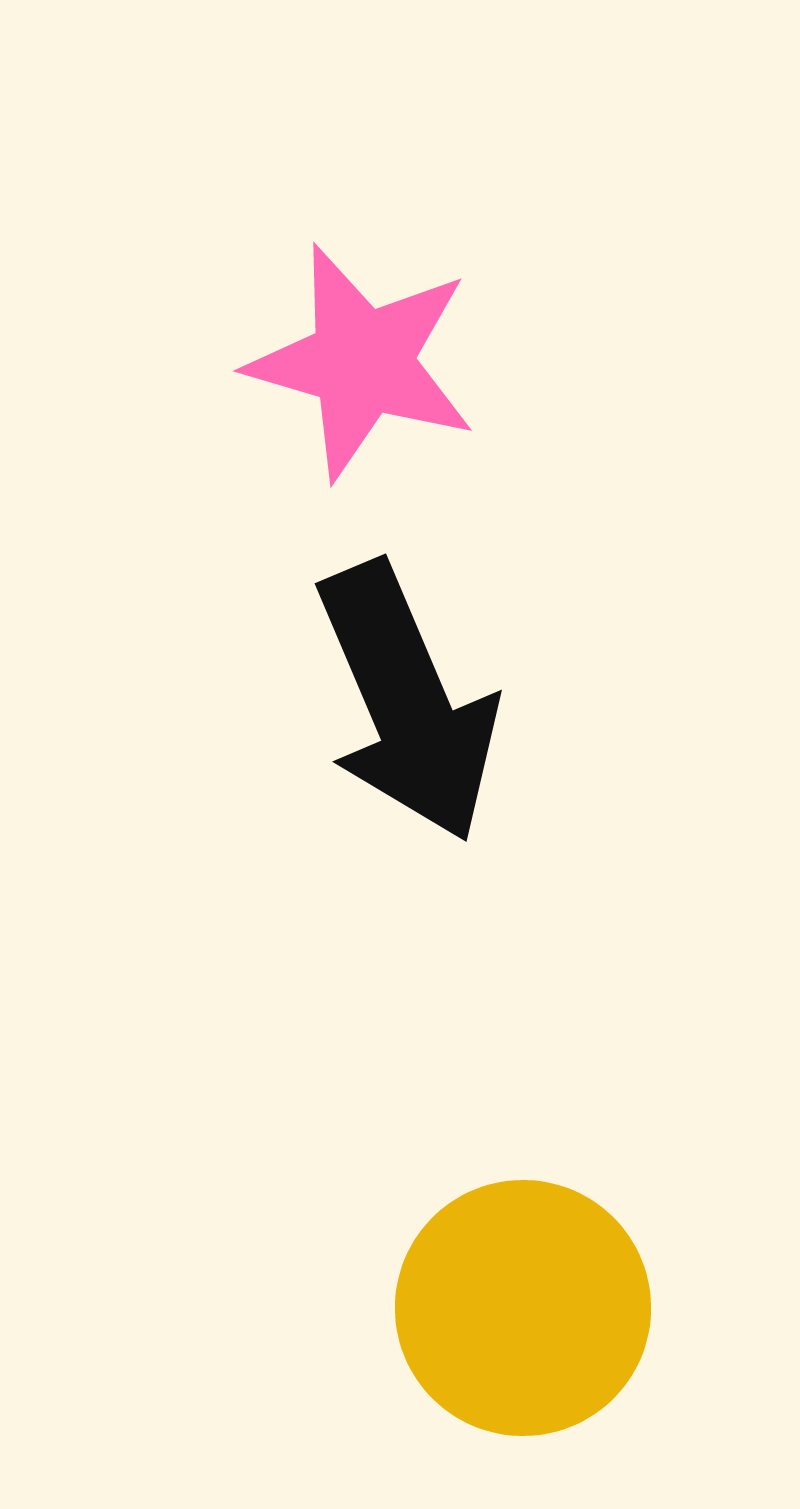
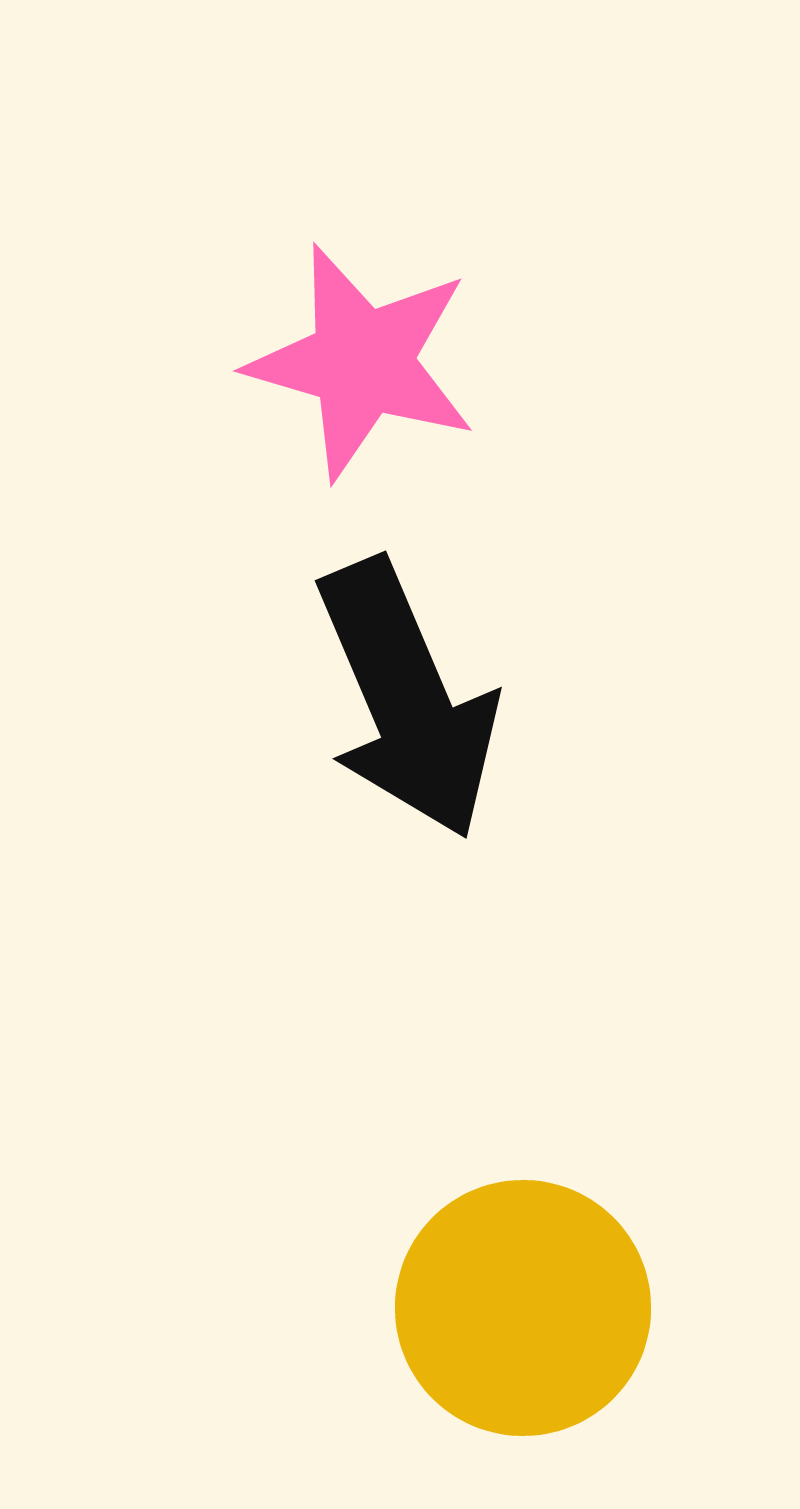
black arrow: moved 3 px up
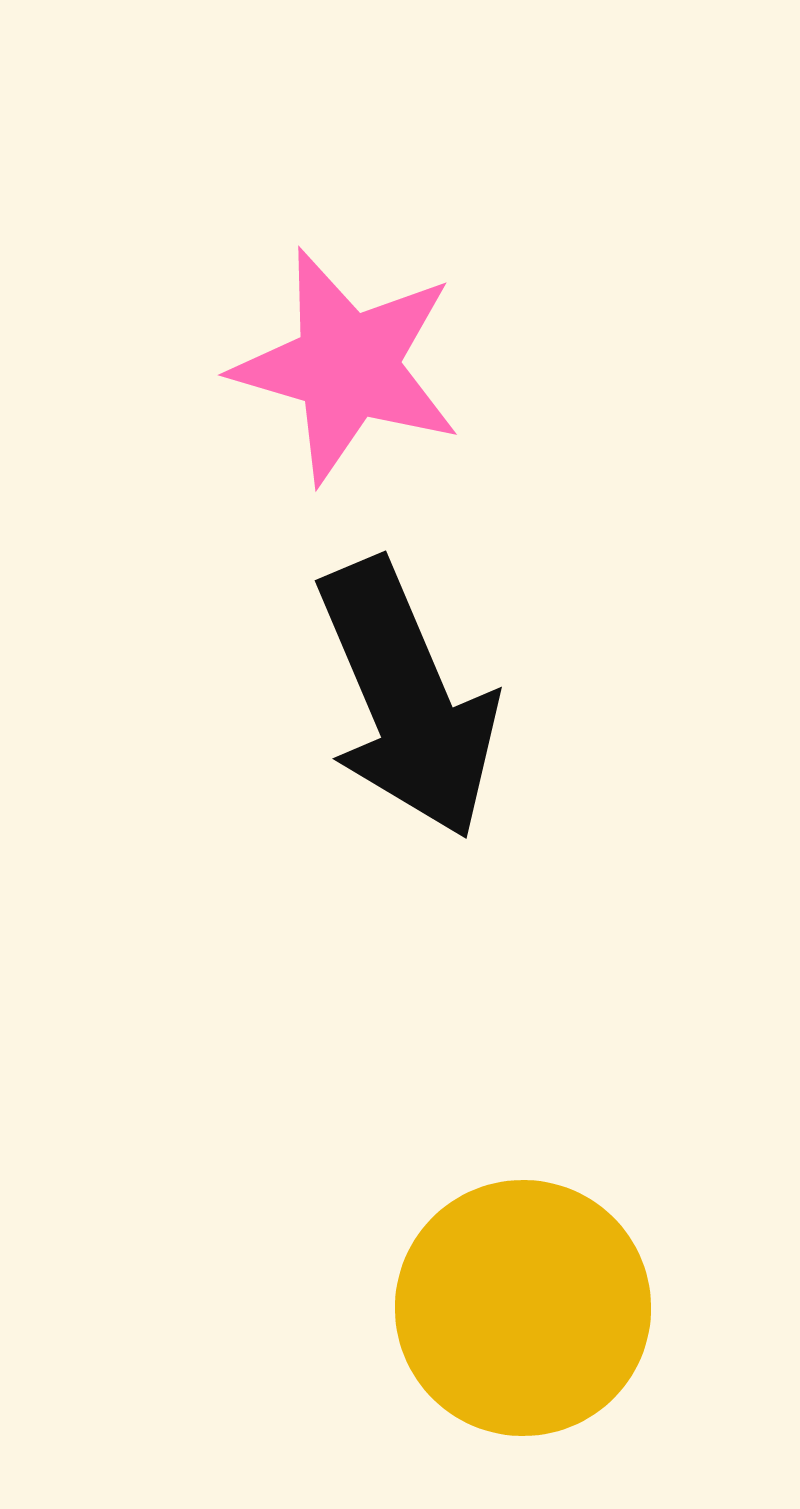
pink star: moved 15 px left, 4 px down
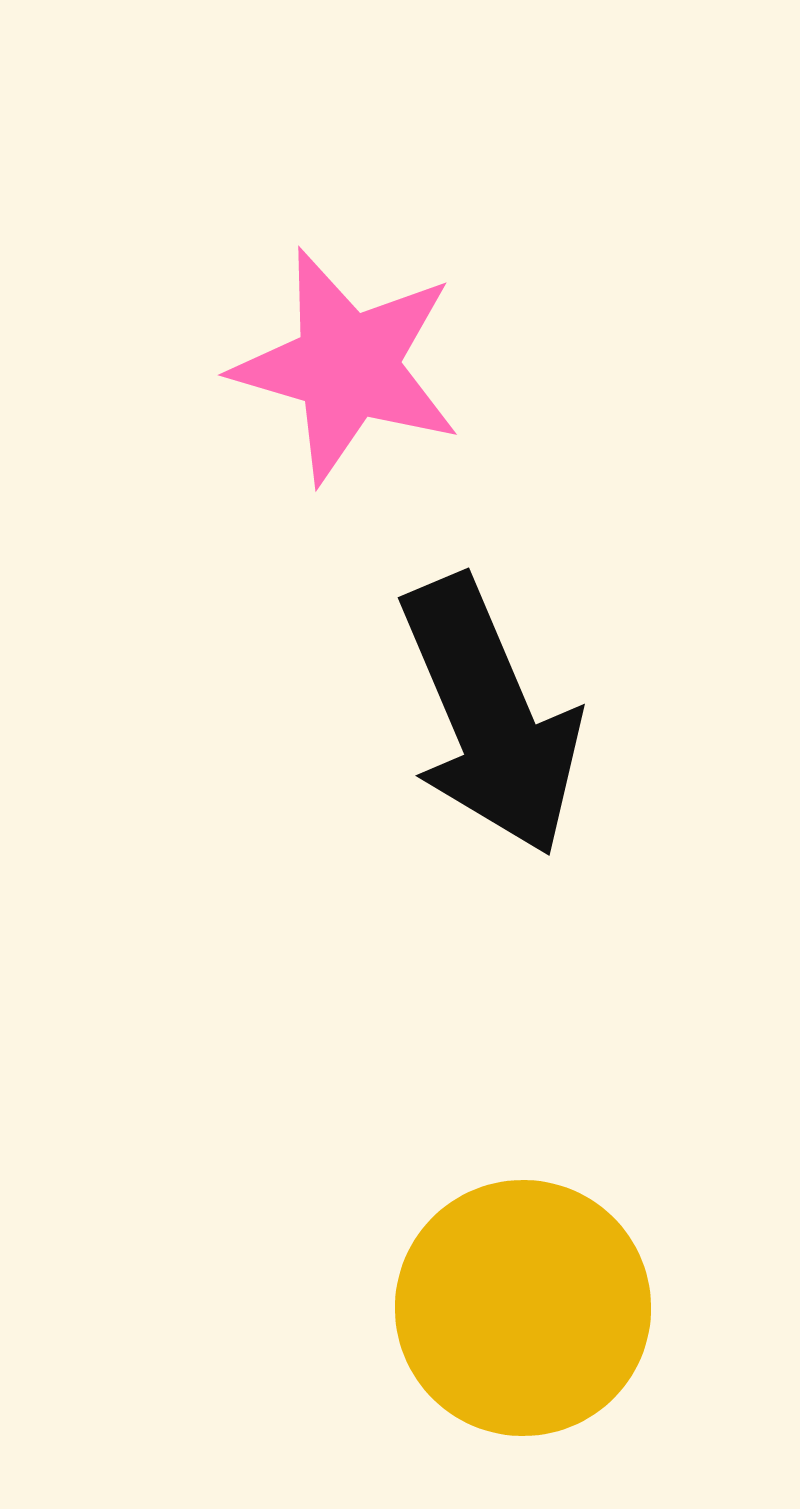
black arrow: moved 83 px right, 17 px down
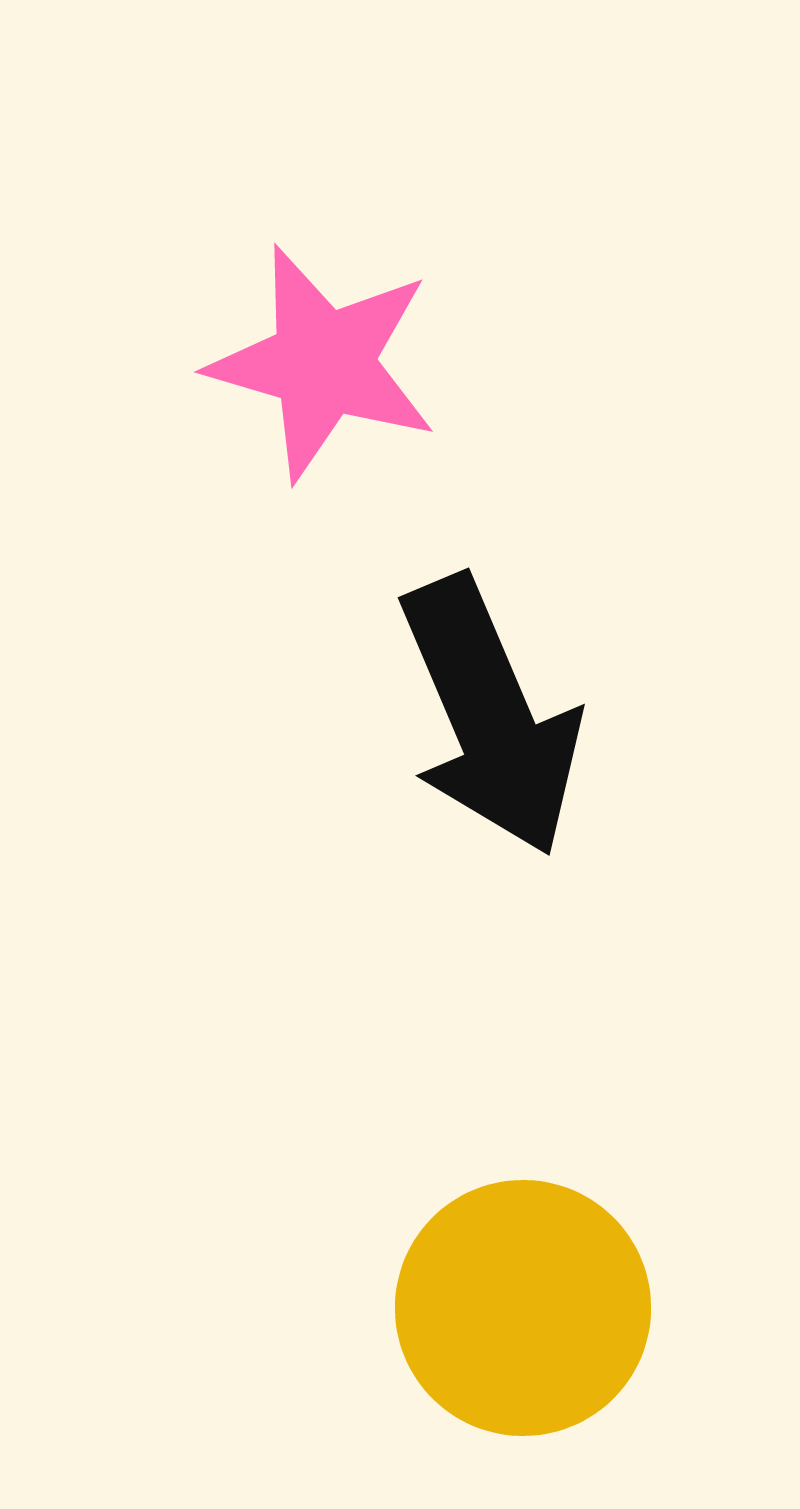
pink star: moved 24 px left, 3 px up
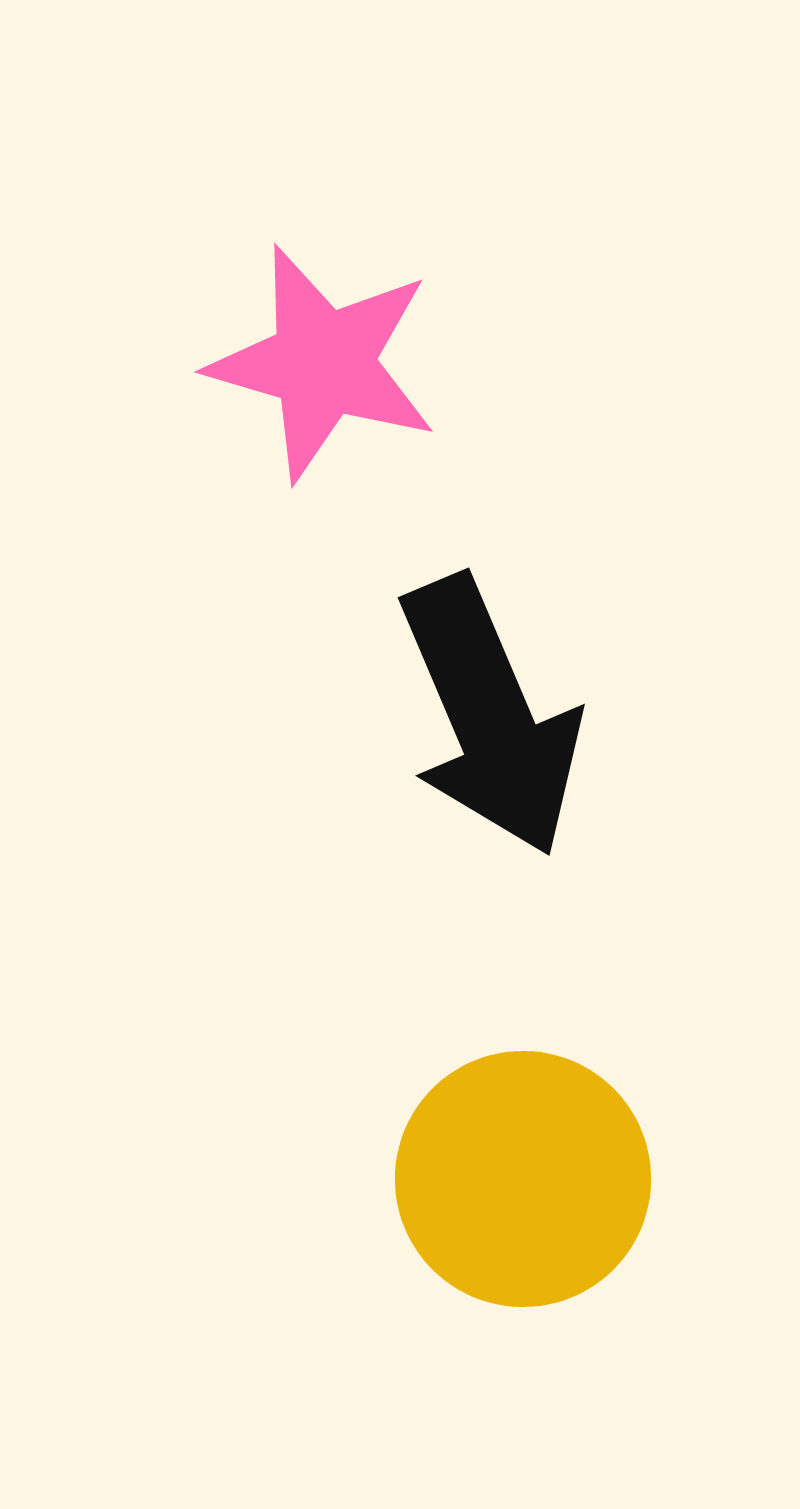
yellow circle: moved 129 px up
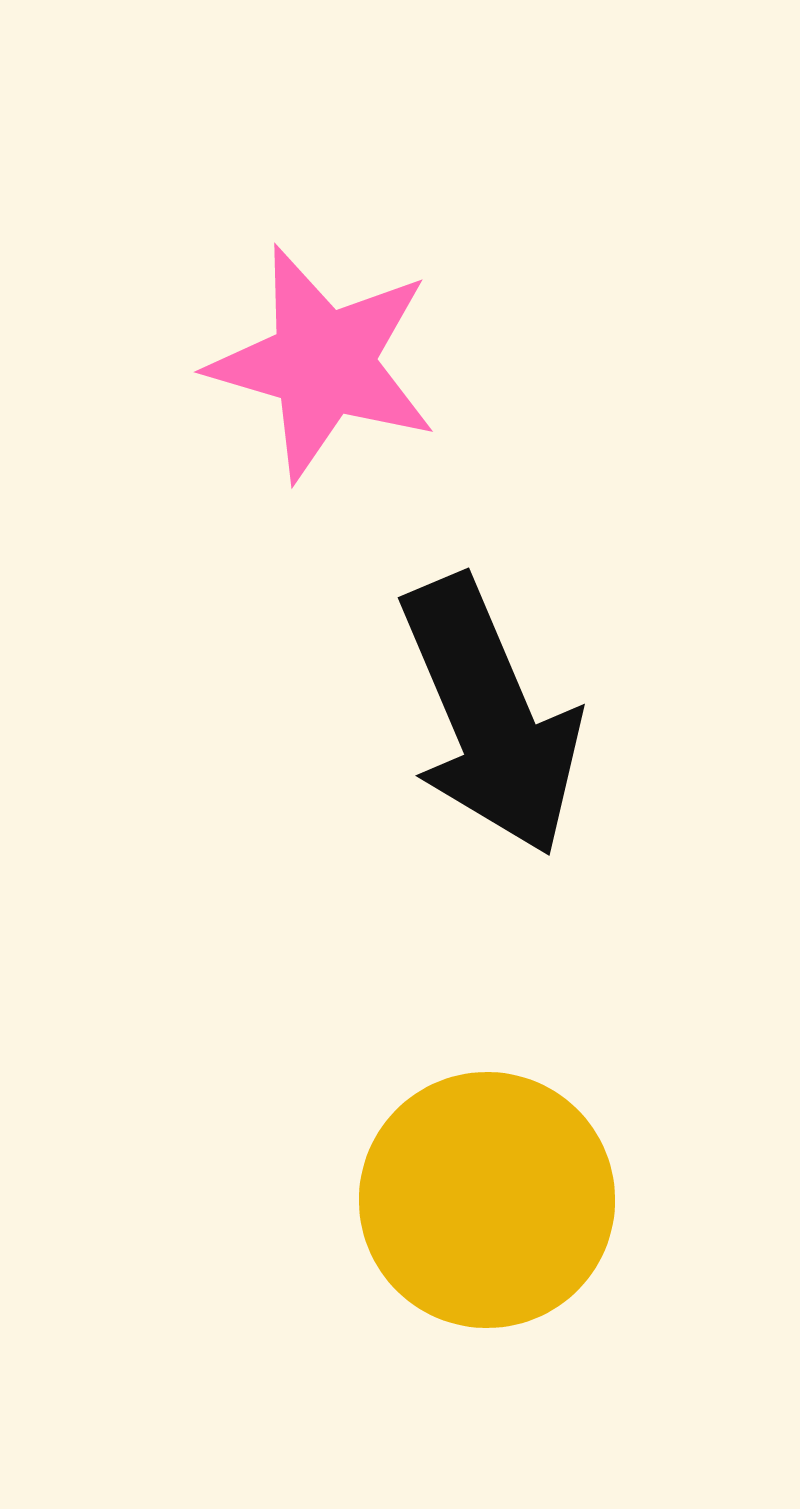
yellow circle: moved 36 px left, 21 px down
